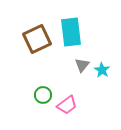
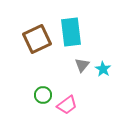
cyan star: moved 1 px right, 1 px up
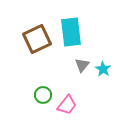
pink trapezoid: rotated 15 degrees counterclockwise
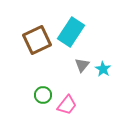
cyan rectangle: rotated 40 degrees clockwise
brown square: moved 1 px down
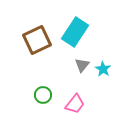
cyan rectangle: moved 4 px right
pink trapezoid: moved 8 px right, 1 px up
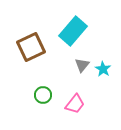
cyan rectangle: moved 2 px left, 1 px up; rotated 8 degrees clockwise
brown square: moved 6 px left, 7 px down
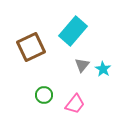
green circle: moved 1 px right
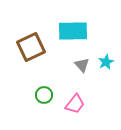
cyan rectangle: rotated 48 degrees clockwise
gray triangle: rotated 21 degrees counterclockwise
cyan star: moved 3 px right, 7 px up; rotated 14 degrees clockwise
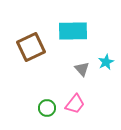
gray triangle: moved 4 px down
green circle: moved 3 px right, 13 px down
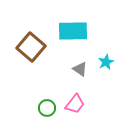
brown square: rotated 24 degrees counterclockwise
gray triangle: moved 2 px left; rotated 14 degrees counterclockwise
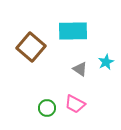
pink trapezoid: rotated 80 degrees clockwise
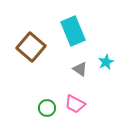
cyan rectangle: rotated 68 degrees clockwise
